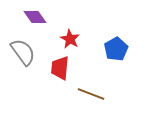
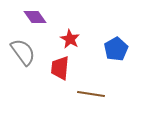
brown line: rotated 12 degrees counterclockwise
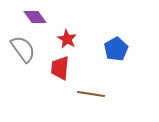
red star: moved 3 px left
gray semicircle: moved 3 px up
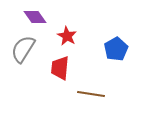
red star: moved 3 px up
gray semicircle: rotated 112 degrees counterclockwise
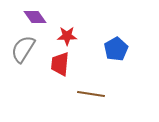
red star: rotated 30 degrees counterclockwise
red trapezoid: moved 4 px up
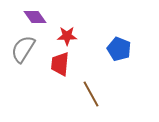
blue pentagon: moved 3 px right; rotated 20 degrees counterclockwise
brown line: rotated 52 degrees clockwise
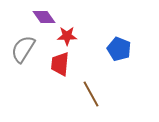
purple diamond: moved 9 px right
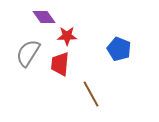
gray semicircle: moved 5 px right, 4 px down
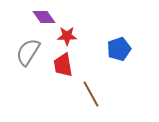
blue pentagon: rotated 30 degrees clockwise
gray semicircle: moved 1 px up
red trapezoid: moved 3 px right, 1 px down; rotated 15 degrees counterclockwise
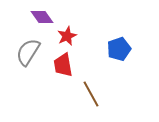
purple diamond: moved 2 px left
red star: rotated 24 degrees counterclockwise
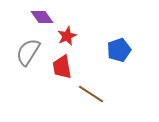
blue pentagon: moved 1 px down
red trapezoid: moved 1 px left, 2 px down
brown line: rotated 28 degrees counterclockwise
